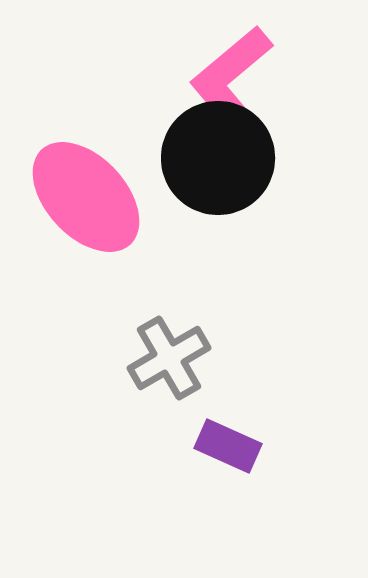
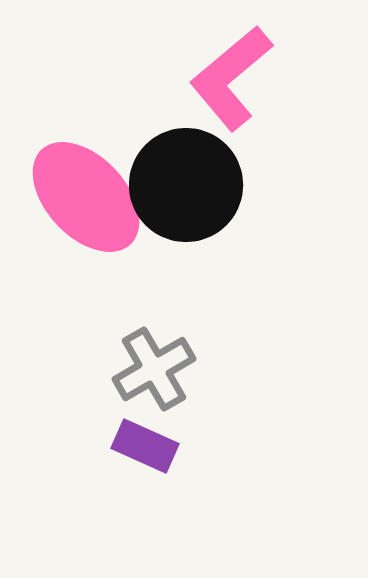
black circle: moved 32 px left, 27 px down
gray cross: moved 15 px left, 11 px down
purple rectangle: moved 83 px left
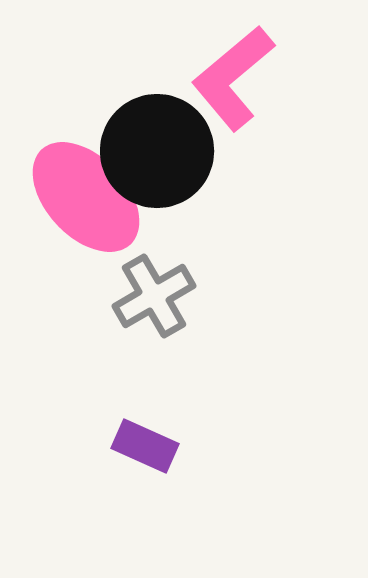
pink L-shape: moved 2 px right
black circle: moved 29 px left, 34 px up
gray cross: moved 73 px up
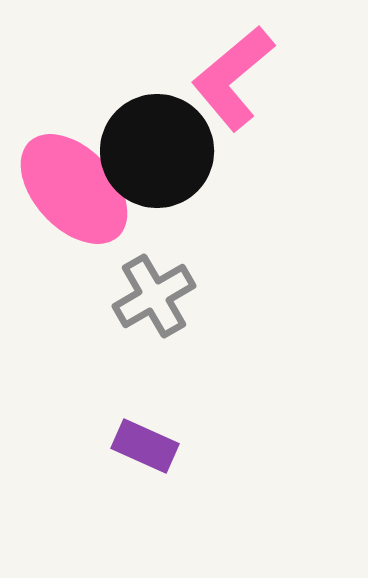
pink ellipse: moved 12 px left, 8 px up
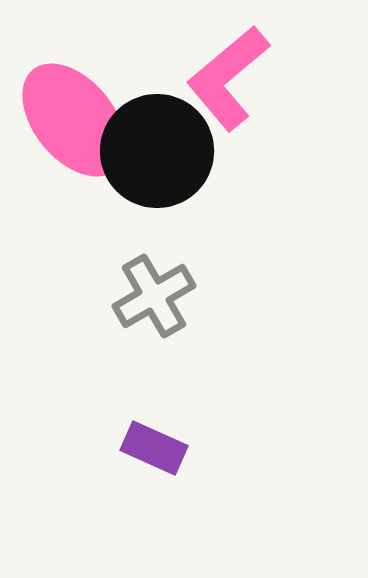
pink L-shape: moved 5 px left
pink ellipse: moved 69 px up; rotated 4 degrees clockwise
purple rectangle: moved 9 px right, 2 px down
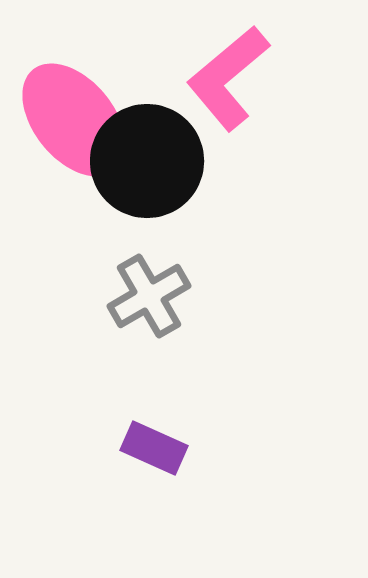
black circle: moved 10 px left, 10 px down
gray cross: moved 5 px left
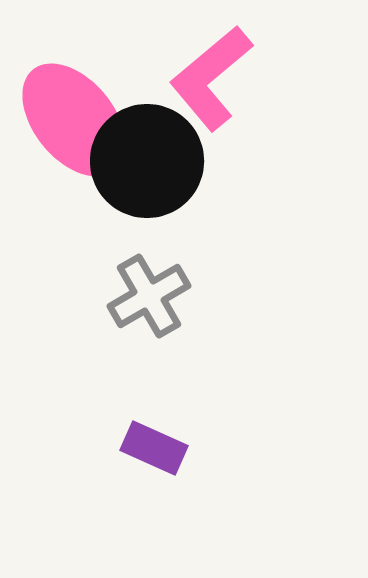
pink L-shape: moved 17 px left
